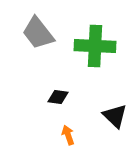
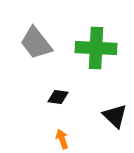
gray trapezoid: moved 2 px left, 10 px down
green cross: moved 1 px right, 2 px down
orange arrow: moved 6 px left, 4 px down
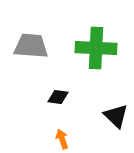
gray trapezoid: moved 5 px left, 3 px down; rotated 132 degrees clockwise
black triangle: moved 1 px right
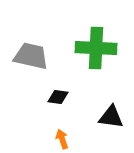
gray trapezoid: moved 10 px down; rotated 9 degrees clockwise
black triangle: moved 5 px left, 1 px down; rotated 36 degrees counterclockwise
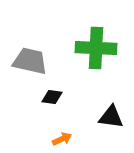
gray trapezoid: moved 1 px left, 5 px down
black diamond: moved 6 px left
orange arrow: rotated 84 degrees clockwise
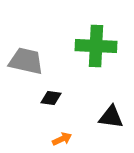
green cross: moved 2 px up
gray trapezoid: moved 4 px left
black diamond: moved 1 px left, 1 px down
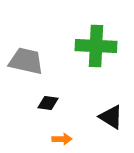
black diamond: moved 3 px left, 5 px down
black triangle: rotated 24 degrees clockwise
orange arrow: rotated 24 degrees clockwise
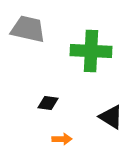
green cross: moved 5 px left, 5 px down
gray trapezoid: moved 2 px right, 32 px up
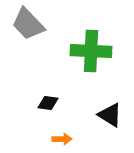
gray trapezoid: moved 5 px up; rotated 147 degrees counterclockwise
black triangle: moved 1 px left, 2 px up
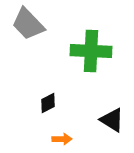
black diamond: rotated 35 degrees counterclockwise
black triangle: moved 2 px right, 5 px down
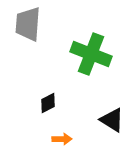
gray trapezoid: rotated 48 degrees clockwise
green cross: moved 3 px down; rotated 18 degrees clockwise
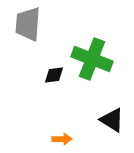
green cross: moved 1 px right, 5 px down
black diamond: moved 6 px right, 28 px up; rotated 20 degrees clockwise
